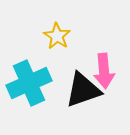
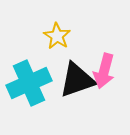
pink arrow: rotated 20 degrees clockwise
black triangle: moved 6 px left, 10 px up
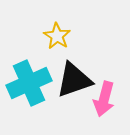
pink arrow: moved 28 px down
black triangle: moved 3 px left
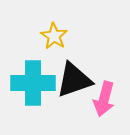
yellow star: moved 3 px left
cyan cross: moved 4 px right; rotated 24 degrees clockwise
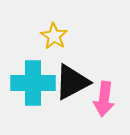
black triangle: moved 2 px left, 2 px down; rotated 9 degrees counterclockwise
pink arrow: rotated 8 degrees counterclockwise
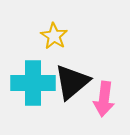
black triangle: rotated 12 degrees counterclockwise
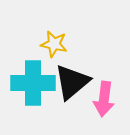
yellow star: moved 8 px down; rotated 20 degrees counterclockwise
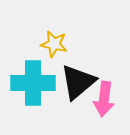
black triangle: moved 6 px right
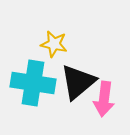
cyan cross: rotated 9 degrees clockwise
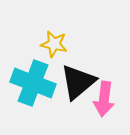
cyan cross: rotated 12 degrees clockwise
